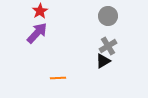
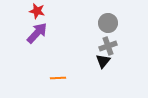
red star: moved 3 px left; rotated 28 degrees counterclockwise
gray circle: moved 7 px down
gray cross: rotated 12 degrees clockwise
black triangle: rotated 21 degrees counterclockwise
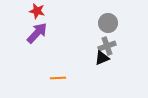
gray cross: moved 1 px left
black triangle: moved 1 px left, 3 px up; rotated 28 degrees clockwise
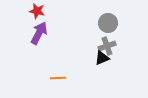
purple arrow: moved 2 px right; rotated 15 degrees counterclockwise
